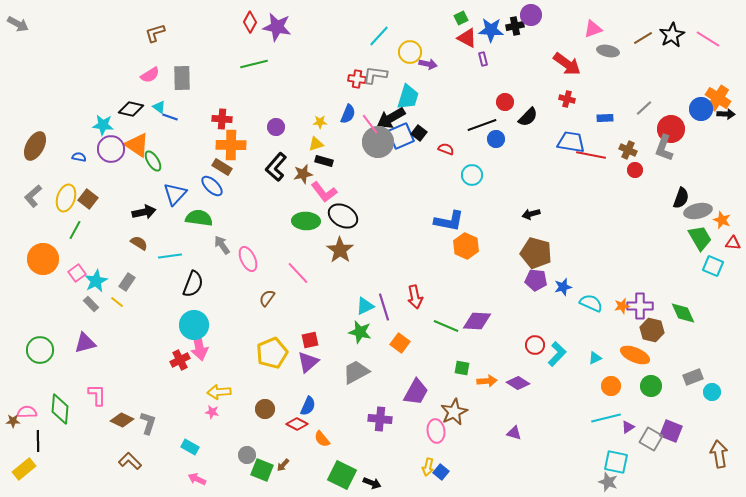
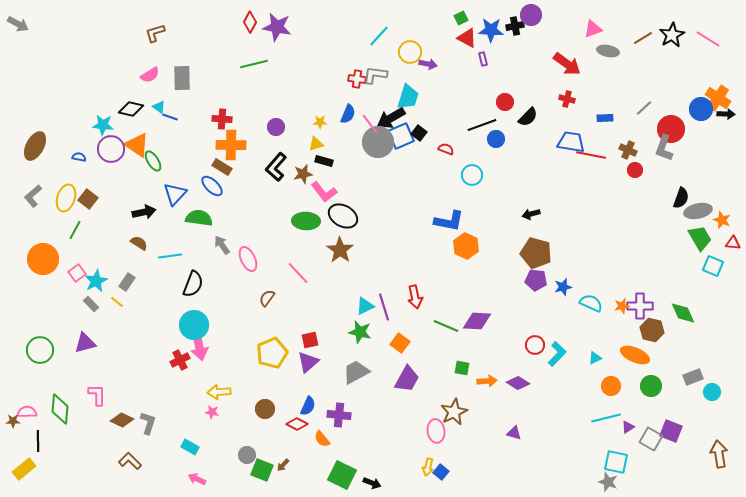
purple trapezoid at (416, 392): moved 9 px left, 13 px up
purple cross at (380, 419): moved 41 px left, 4 px up
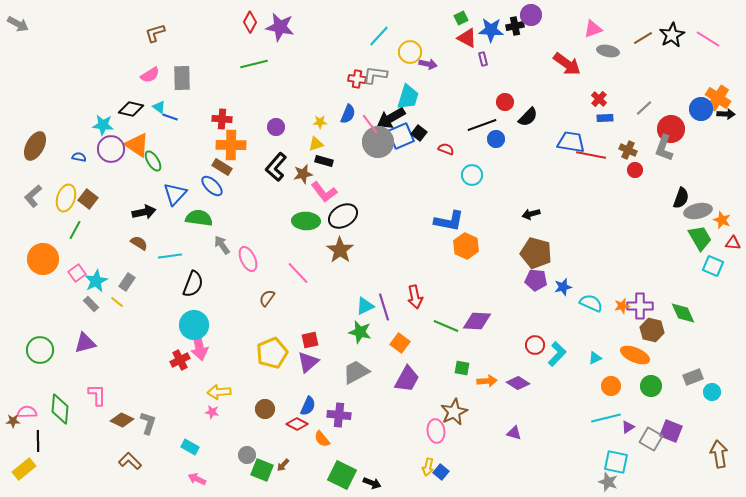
purple star at (277, 27): moved 3 px right
red cross at (567, 99): moved 32 px right; rotated 28 degrees clockwise
black ellipse at (343, 216): rotated 60 degrees counterclockwise
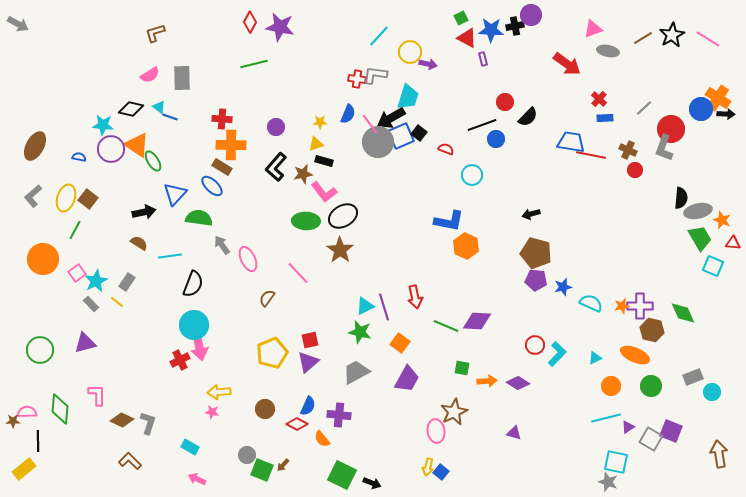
black semicircle at (681, 198): rotated 15 degrees counterclockwise
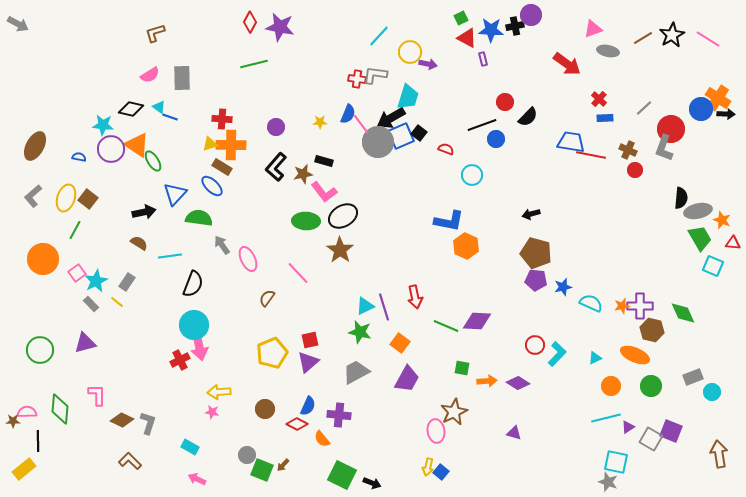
pink line at (370, 124): moved 9 px left
yellow triangle at (316, 144): moved 106 px left
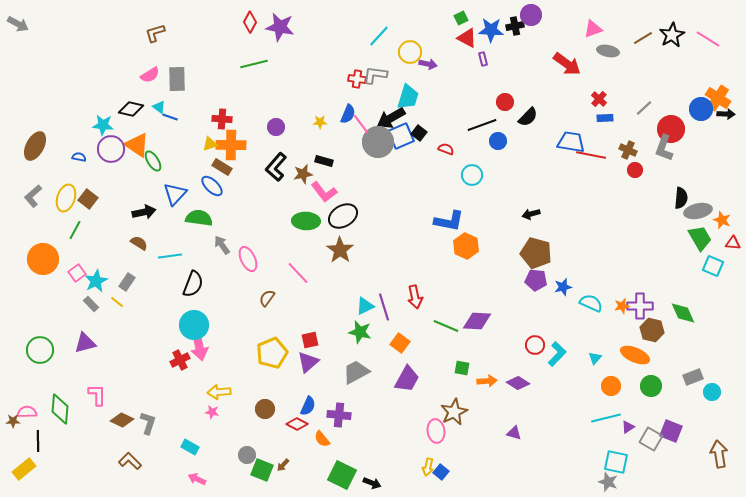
gray rectangle at (182, 78): moved 5 px left, 1 px down
blue circle at (496, 139): moved 2 px right, 2 px down
cyan triangle at (595, 358): rotated 24 degrees counterclockwise
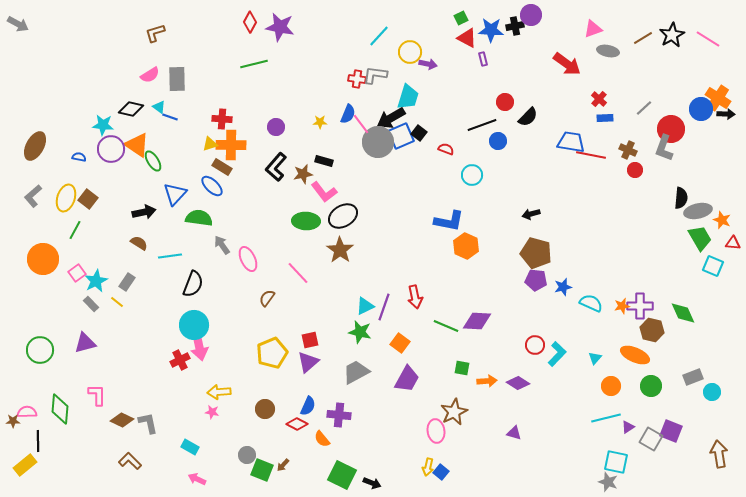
purple line at (384, 307): rotated 36 degrees clockwise
gray L-shape at (148, 423): rotated 30 degrees counterclockwise
yellow rectangle at (24, 469): moved 1 px right, 4 px up
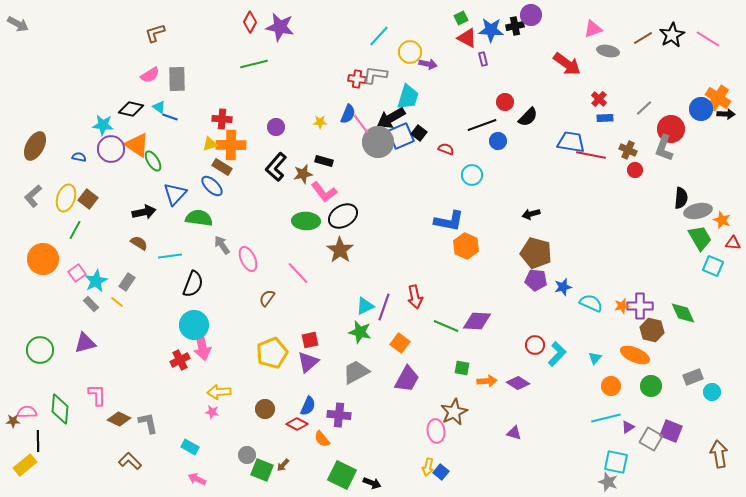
pink arrow at (199, 346): moved 3 px right
brown diamond at (122, 420): moved 3 px left, 1 px up
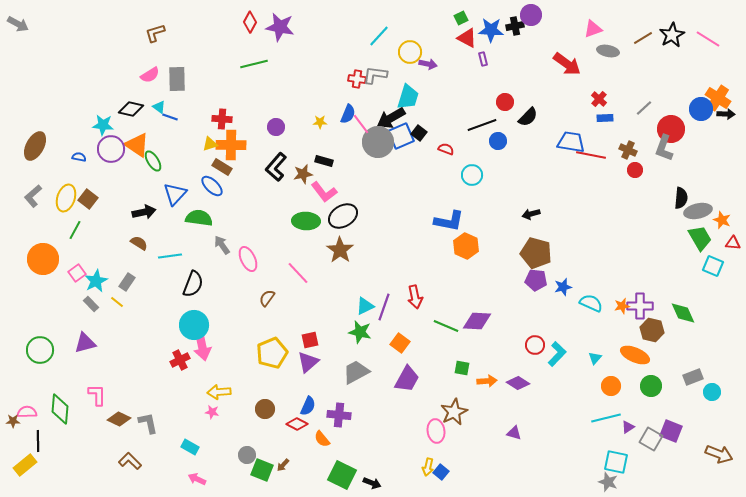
brown arrow at (719, 454): rotated 120 degrees clockwise
